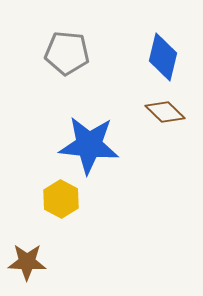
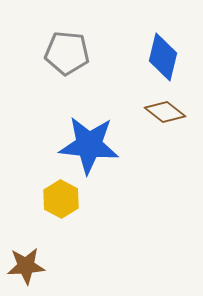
brown diamond: rotated 6 degrees counterclockwise
brown star: moved 1 px left, 4 px down; rotated 6 degrees counterclockwise
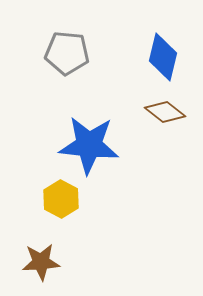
brown star: moved 15 px right, 4 px up
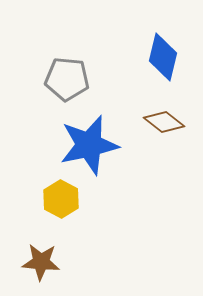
gray pentagon: moved 26 px down
brown diamond: moved 1 px left, 10 px down
blue star: rotated 18 degrees counterclockwise
brown star: rotated 9 degrees clockwise
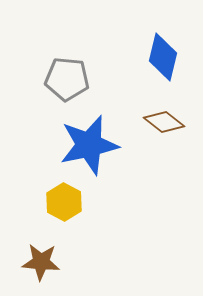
yellow hexagon: moved 3 px right, 3 px down
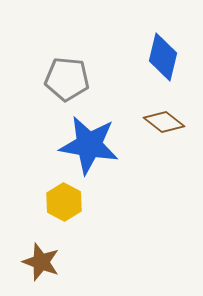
blue star: rotated 22 degrees clockwise
brown star: rotated 15 degrees clockwise
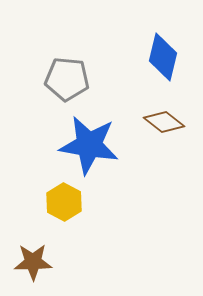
brown star: moved 8 px left; rotated 21 degrees counterclockwise
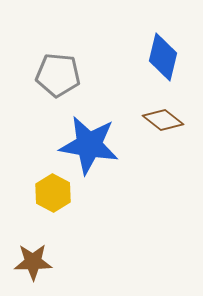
gray pentagon: moved 9 px left, 4 px up
brown diamond: moved 1 px left, 2 px up
yellow hexagon: moved 11 px left, 9 px up
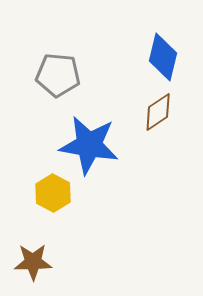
brown diamond: moved 5 px left, 8 px up; rotated 72 degrees counterclockwise
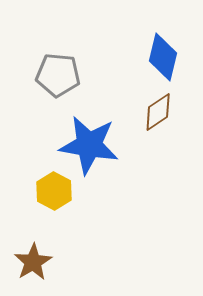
yellow hexagon: moved 1 px right, 2 px up
brown star: rotated 30 degrees counterclockwise
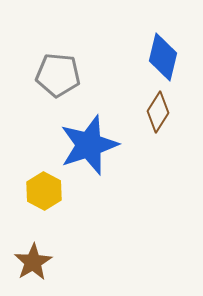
brown diamond: rotated 24 degrees counterclockwise
blue star: rotated 28 degrees counterclockwise
yellow hexagon: moved 10 px left
